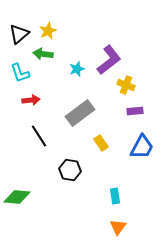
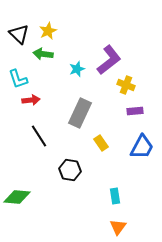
black triangle: rotated 35 degrees counterclockwise
cyan L-shape: moved 2 px left, 6 px down
gray rectangle: rotated 28 degrees counterclockwise
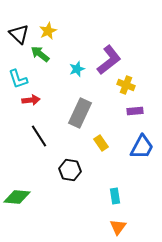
green arrow: moved 3 px left; rotated 30 degrees clockwise
